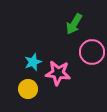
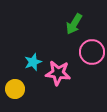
yellow circle: moved 13 px left
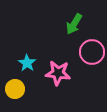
cyan star: moved 6 px left, 1 px down; rotated 18 degrees counterclockwise
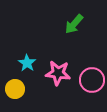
green arrow: rotated 10 degrees clockwise
pink circle: moved 28 px down
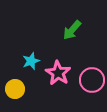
green arrow: moved 2 px left, 6 px down
cyan star: moved 4 px right, 2 px up; rotated 18 degrees clockwise
pink star: rotated 25 degrees clockwise
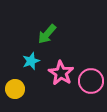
green arrow: moved 25 px left, 4 px down
pink star: moved 3 px right
pink circle: moved 1 px left, 1 px down
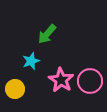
pink star: moved 7 px down
pink circle: moved 1 px left
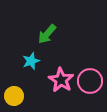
yellow circle: moved 1 px left, 7 px down
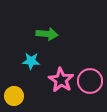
green arrow: rotated 125 degrees counterclockwise
cyan star: rotated 24 degrees clockwise
